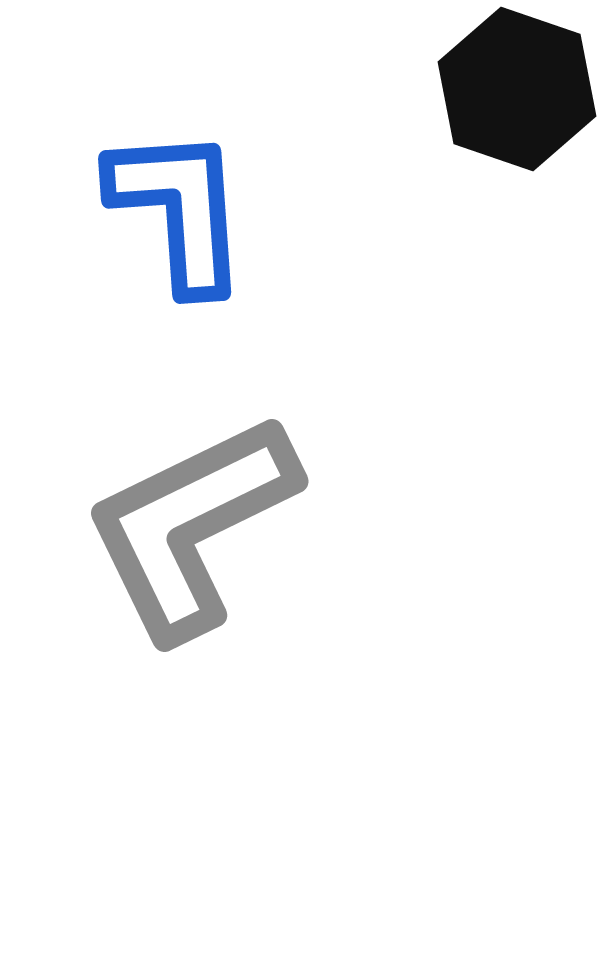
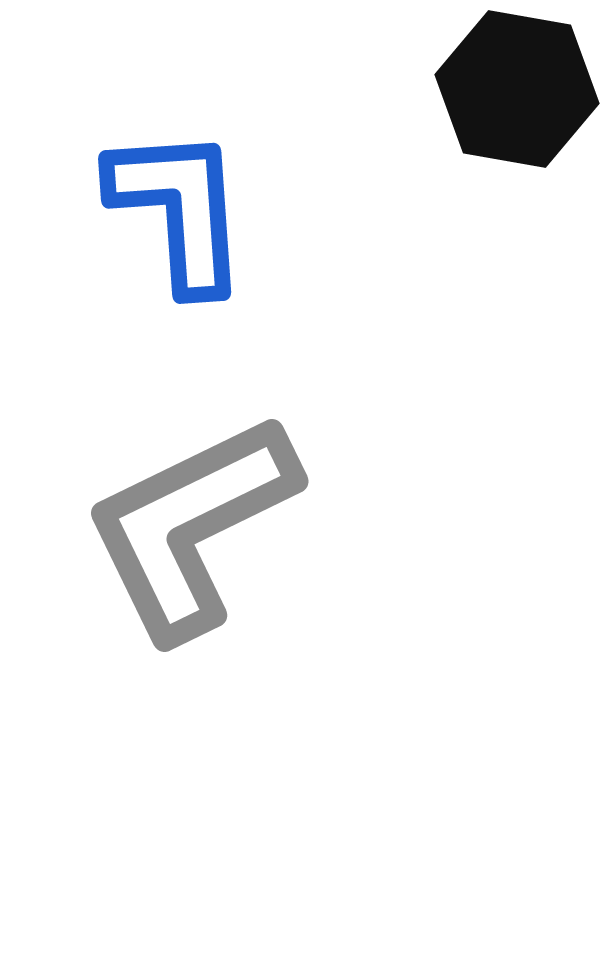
black hexagon: rotated 9 degrees counterclockwise
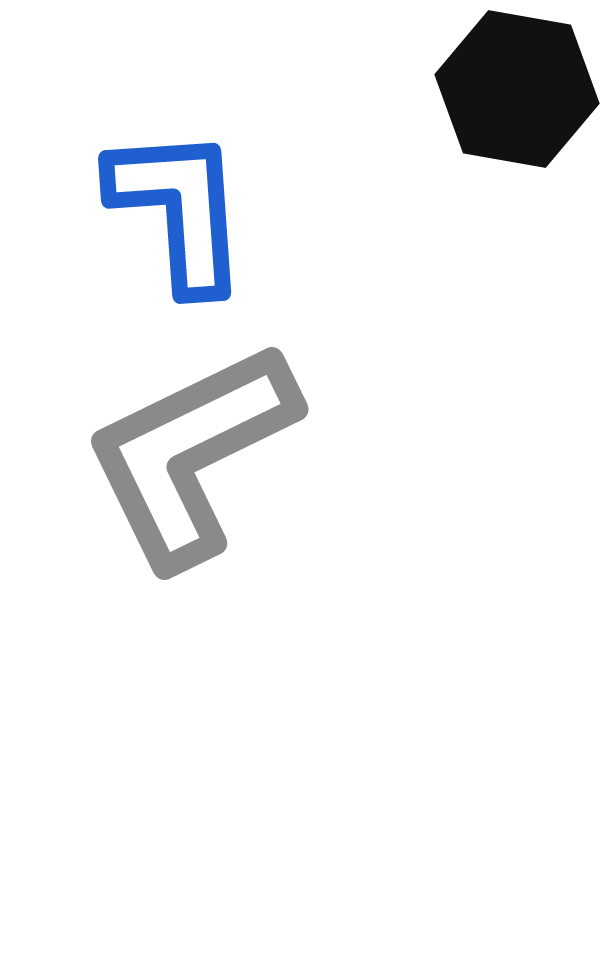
gray L-shape: moved 72 px up
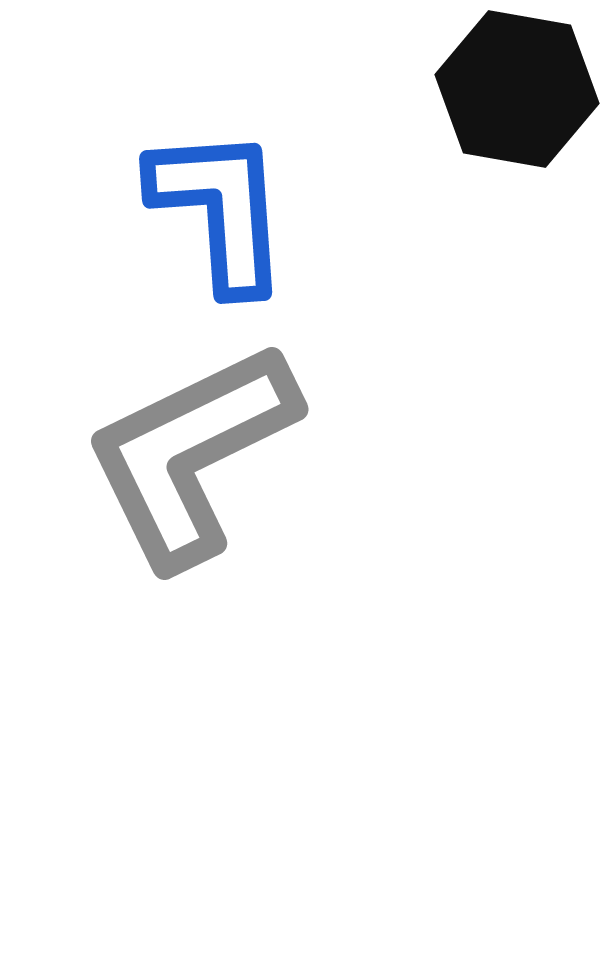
blue L-shape: moved 41 px right
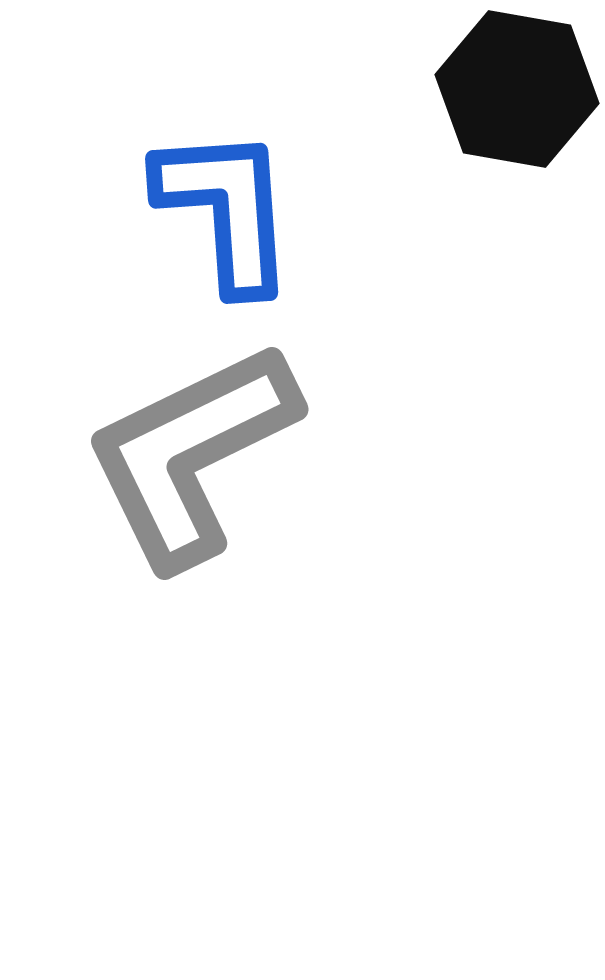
blue L-shape: moved 6 px right
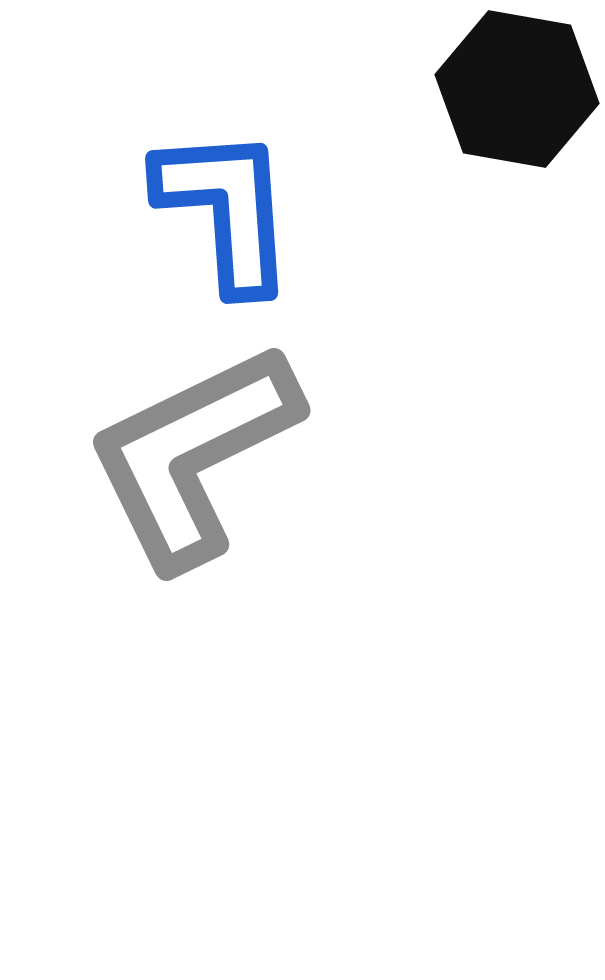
gray L-shape: moved 2 px right, 1 px down
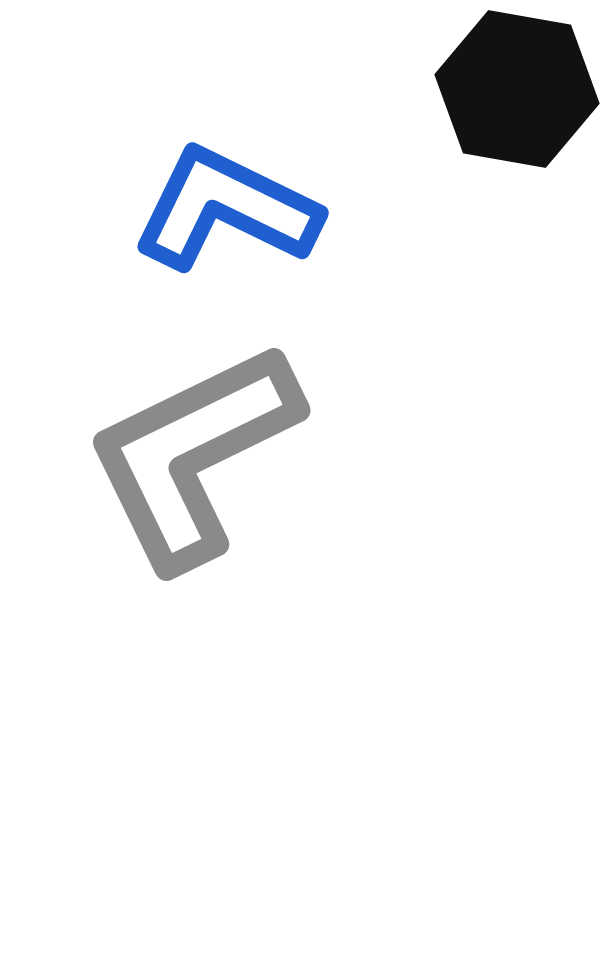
blue L-shape: rotated 60 degrees counterclockwise
